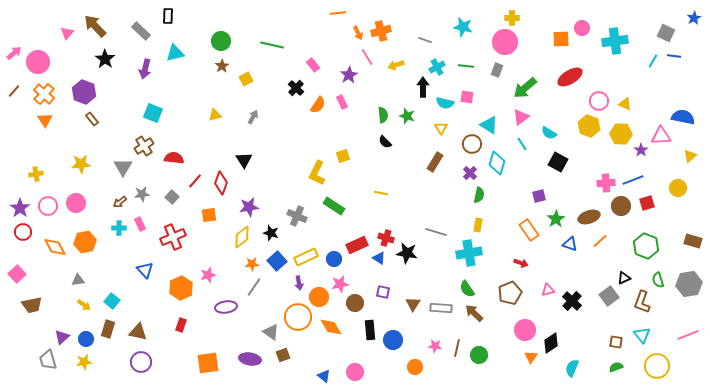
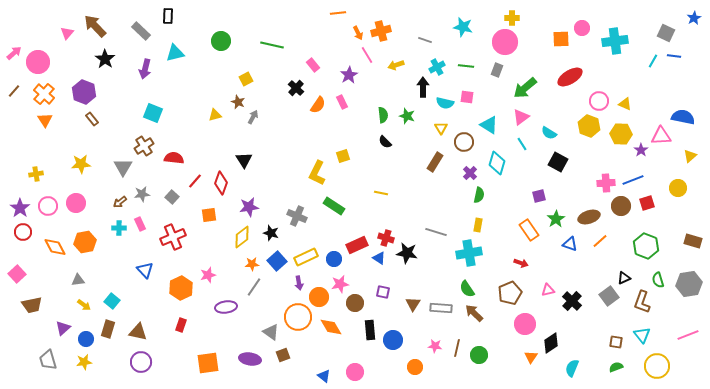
pink line at (367, 57): moved 2 px up
brown star at (222, 66): moved 16 px right, 36 px down; rotated 16 degrees counterclockwise
brown circle at (472, 144): moved 8 px left, 2 px up
pink circle at (525, 330): moved 6 px up
purple triangle at (62, 337): moved 1 px right, 9 px up
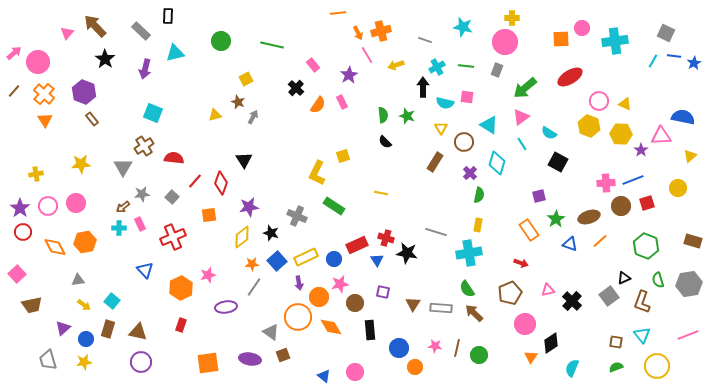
blue star at (694, 18): moved 45 px down
brown arrow at (120, 202): moved 3 px right, 5 px down
blue triangle at (379, 258): moved 2 px left, 2 px down; rotated 24 degrees clockwise
blue circle at (393, 340): moved 6 px right, 8 px down
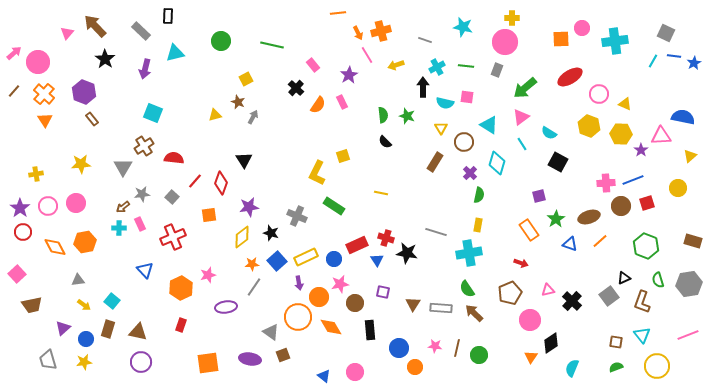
pink circle at (599, 101): moved 7 px up
pink circle at (525, 324): moved 5 px right, 4 px up
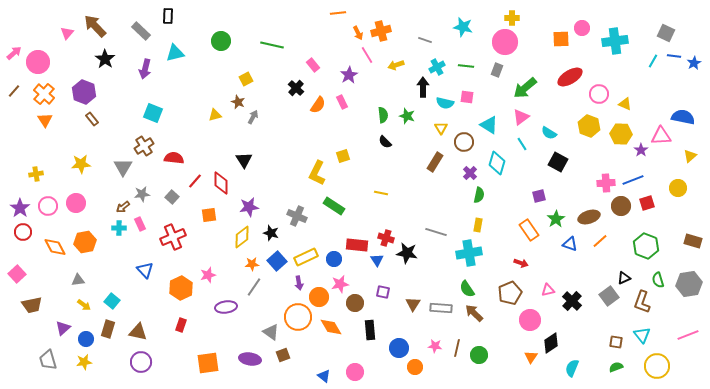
red diamond at (221, 183): rotated 20 degrees counterclockwise
red rectangle at (357, 245): rotated 30 degrees clockwise
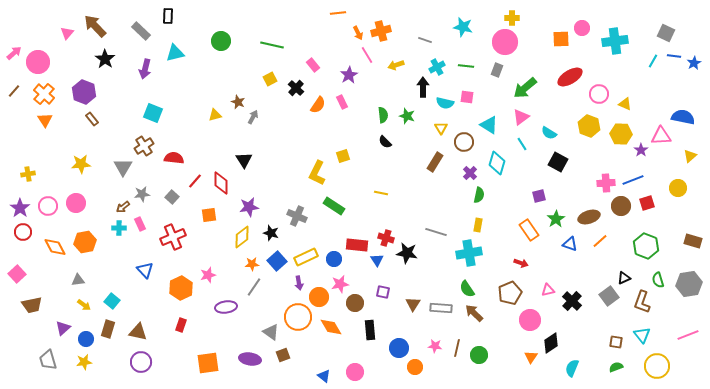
yellow square at (246, 79): moved 24 px right
yellow cross at (36, 174): moved 8 px left
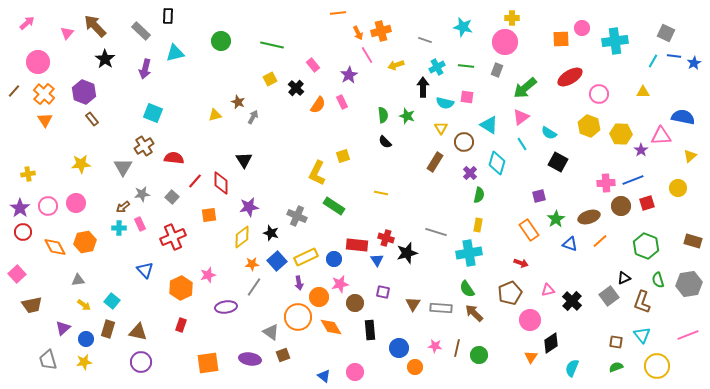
pink arrow at (14, 53): moved 13 px right, 30 px up
yellow triangle at (625, 104): moved 18 px right, 12 px up; rotated 24 degrees counterclockwise
black star at (407, 253): rotated 25 degrees counterclockwise
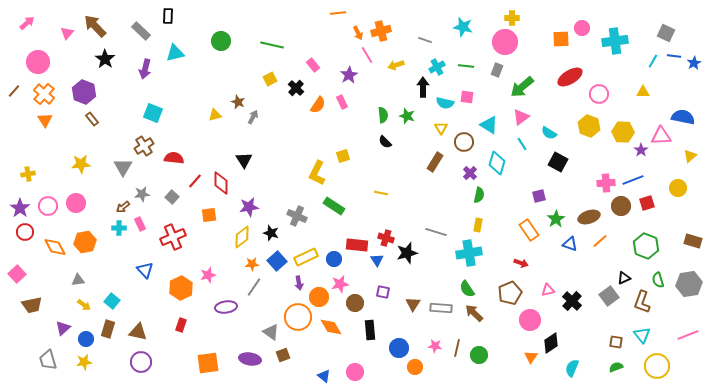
green arrow at (525, 88): moved 3 px left, 1 px up
yellow hexagon at (621, 134): moved 2 px right, 2 px up
red circle at (23, 232): moved 2 px right
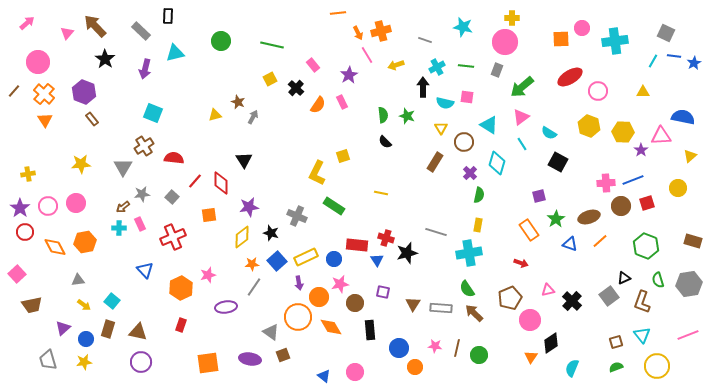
pink circle at (599, 94): moved 1 px left, 3 px up
brown pentagon at (510, 293): moved 5 px down
brown square at (616, 342): rotated 24 degrees counterclockwise
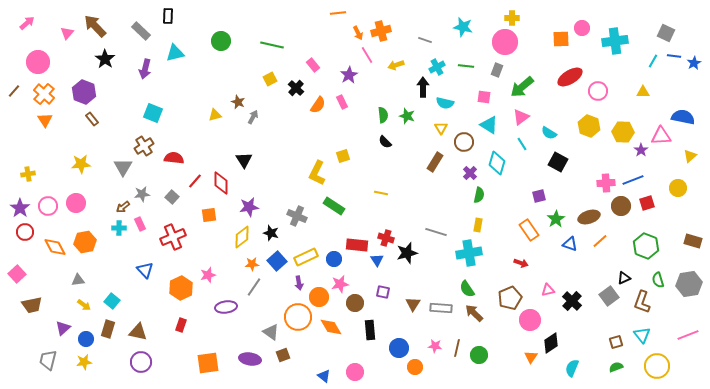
pink square at (467, 97): moved 17 px right
gray trapezoid at (48, 360): rotated 30 degrees clockwise
